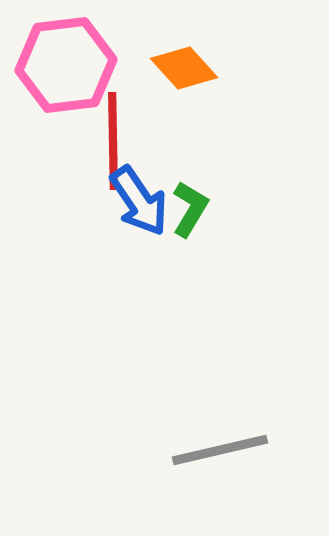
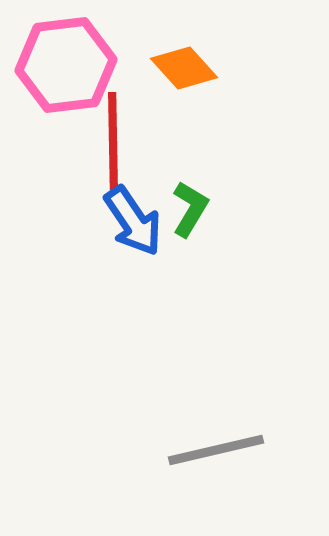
blue arrow: moved 6 px left, 20 px down
gray line: moved 4 px left
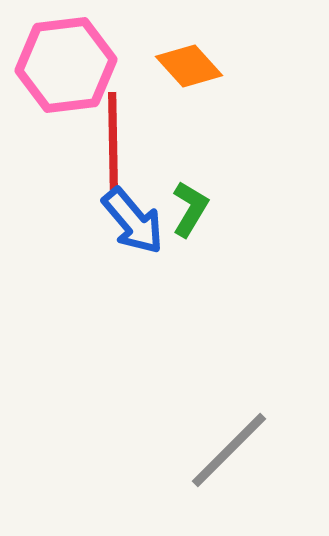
orange diamond: moved 5 px right, 2 px up
blue arrow: rotated 6 degrees counterclockwise
gray line: moved 13 px right; rotated 32 degrees counterclockwise
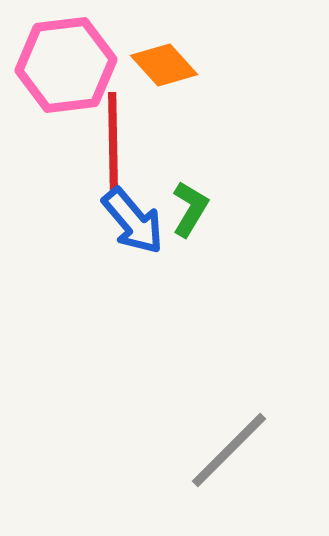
orange diamond: moved 25 px left, 1 px up
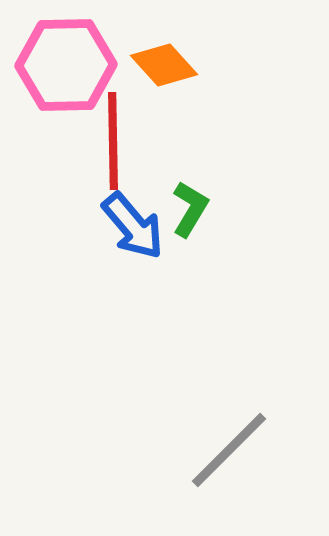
pink hexagon: rotated 6 degrees clockwise
blue arrow: moved 5 px down
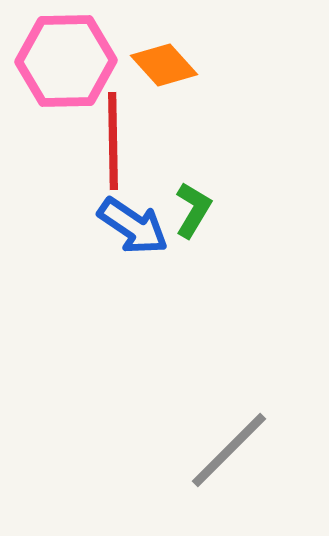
pink hexagon: moved 4 px up
green L-shape: moved 3 px right, 1 px down
blue arrow: rotated 16 degrees counterclockwise
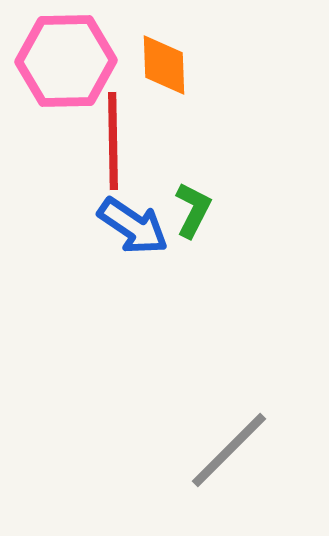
orange diamond: rotated 40 degrees clockwise
green L-shape: rotated 4 degrees counterclockwise
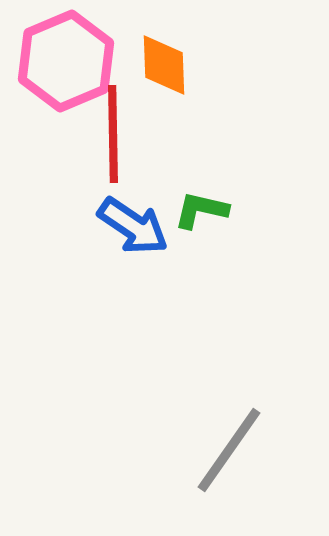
pink hexagon: rotated 22 degrees counterclockwise
red line: moved 7 px up
green L-shape: moved 8 px right; rotated 104 degrees counterclockwise
gray line: rotated 10 degrees counterclockwise
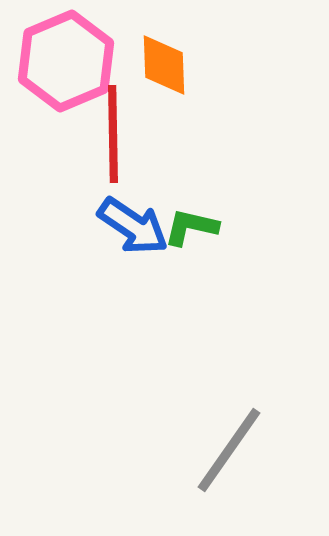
green L-shape: moved 10 px left, 17 px down
